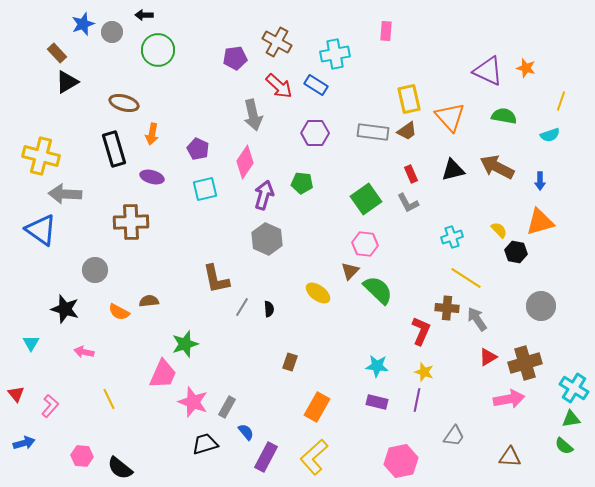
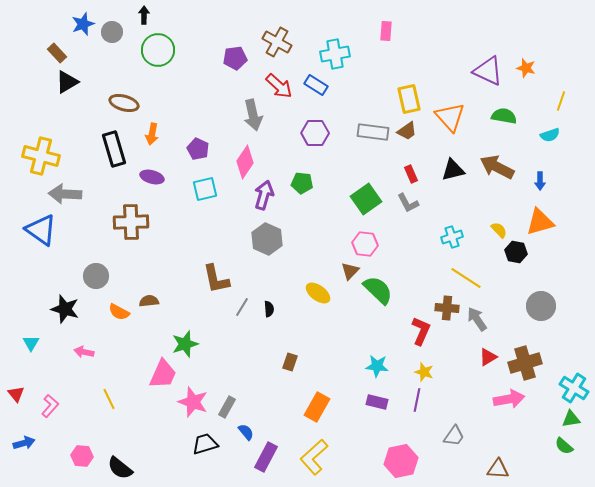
black arrow at (144, 15): rotated 90 degrees clockwise
gray circle at (95, 270): moved 1 px right, 6 px down
brown triangle at (510, 457): moved 12 px left, 12 px down
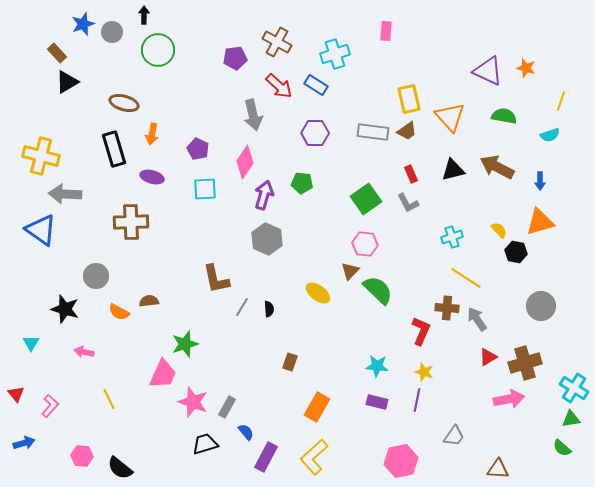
cyan cross at (335, 54): rotated 8 degrees counterclockwise
cyan square at (205, 189): rotated 10 degrees clockwise
green semicircle at (564, 446): moved 2 px left, 2 px down
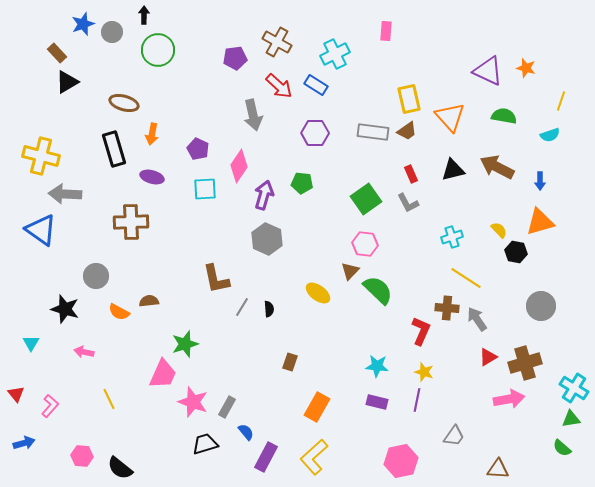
cyan cross at (335, 54): rotated 8 degrees counterclockwise
pink diamond at (245, 162): moved 6 px left, 4 px down
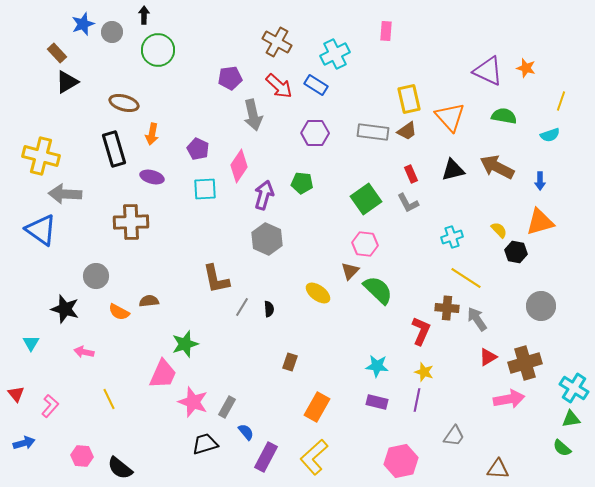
purple pentagon at (235, 58): moved 5 px left, 20 px down
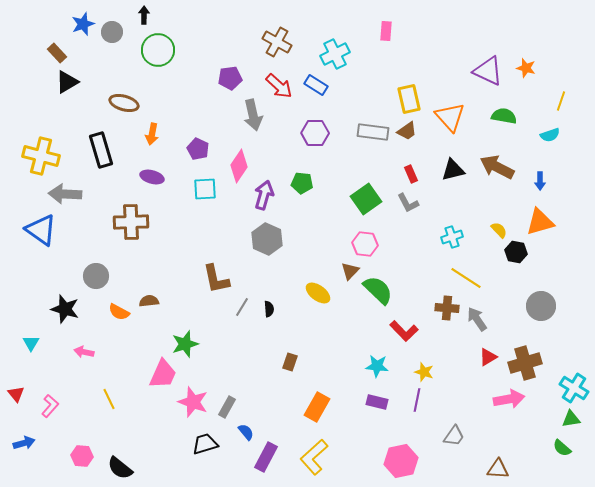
black rectangle at (114, 149): moved 13 px left, 1 px down
red L-shape at (421, 331): moved 17 px left; rotated 112 degrees clockwise
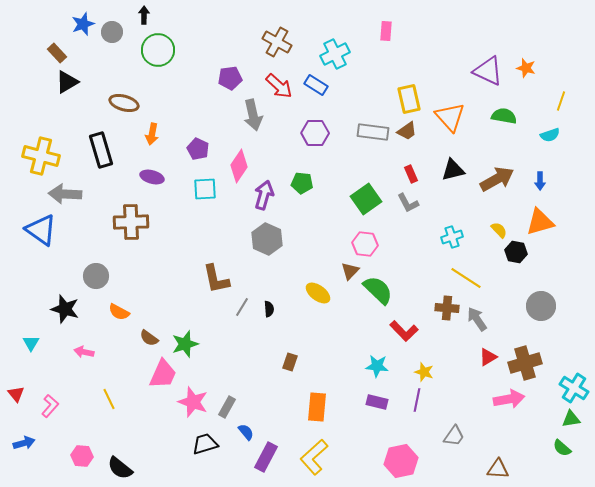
brown arrow at (497, 167): moved 12 px down; rotated 124 degrees clockwise
brown semicircle at (149, 301): moved 37 px down; rotated 138 degrees counterclockwise
orange rectangle at (317, 407): rotated 24 degrees counterclockwise
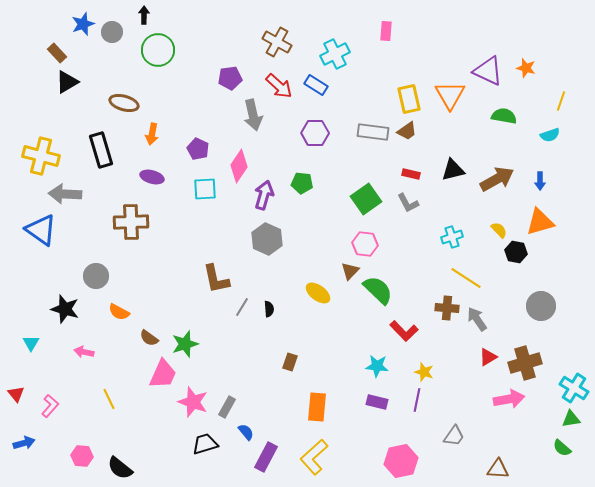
orange triangle at (450, 117): moved 22 px up; rotated 12 degrees clockwise
red rectangle at (411, 174): rotated 54 degrees counterclockwise
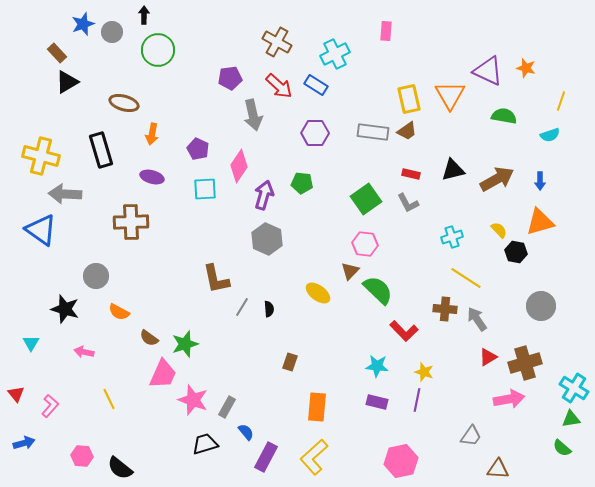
brown cross at (447, 308): moved 2 px left, 1 px down
pink star at (193, 402): moved 2 px up
gray trapezoid at (454, 436): moved 17 px right
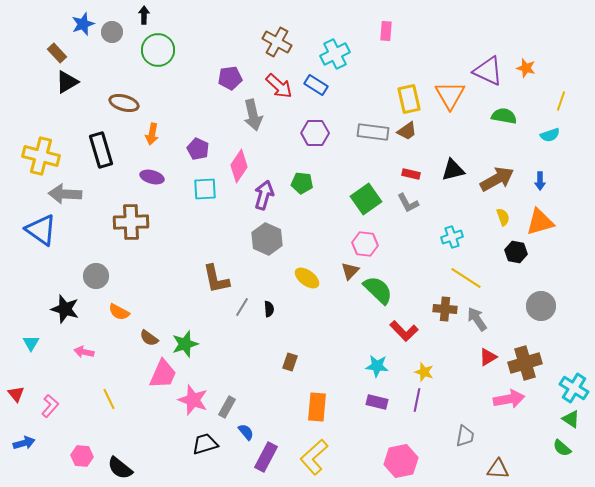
yellow semicircle at (499, 230): moved 4 px right, 13 px up; rotated 24 degrees clockwise
yellow ellipse at (318, 293): moved 11 px left, 15 px up
green triangle at (571, 419): rotated 42 degrees clockwise
gray trapezoid at (471, 436): moved 6 px left; rotated 25 degrees counterclockwise
